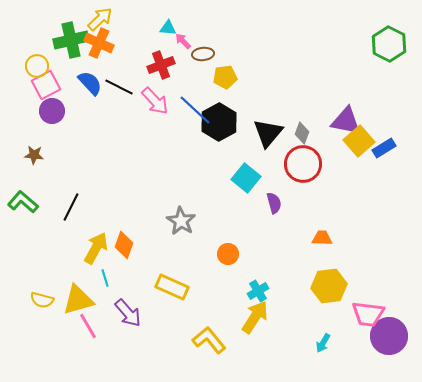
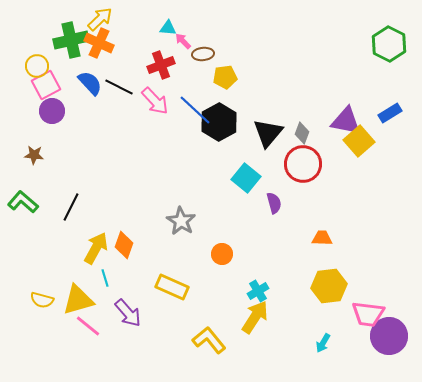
blue rectangle at (384, 148): moved 6 px right, 35 px up
orange circle at (228, 254): moved 6 px left
pink line at (88, 326): rotated 20 degrees counterclockwise
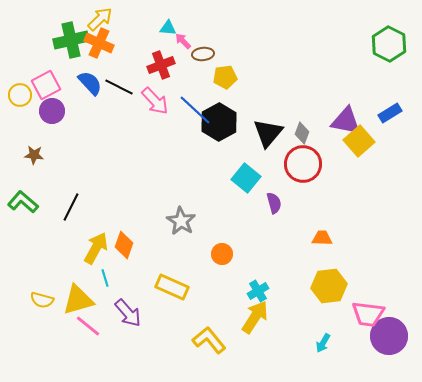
yellow circle at (37, 66): moved 17 px left, 29 px down
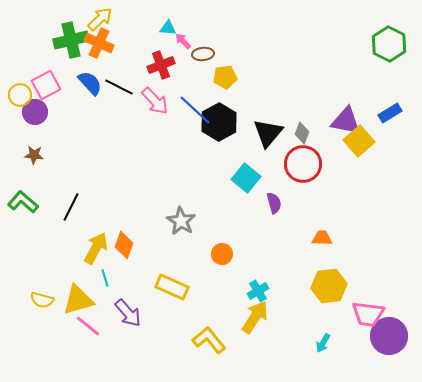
purple circle at (52, 111): moved 17 px left, 1 px down
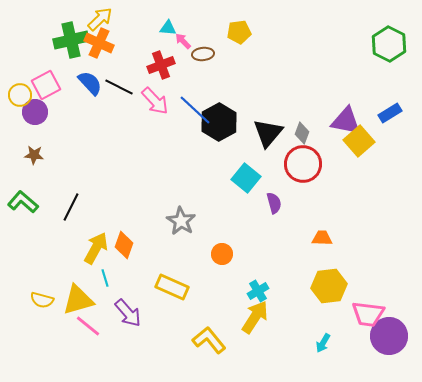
yellow pentagon at (225, 77): moved 14 px right, 45 px up
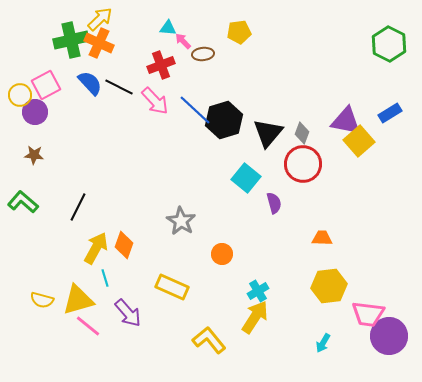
black hexagon at (219, 122): moved 5 px right, 2 px up; rotated 12 degrees clockwise
black line at (71, 207): moved 7 px right
